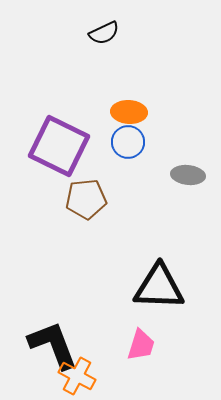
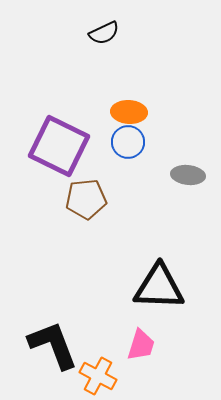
orange cross: moved 21 px right
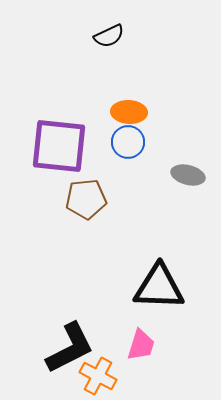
black semicircle: moved 5 px right, 3 px down
purple square: rotated 20 degrees counterclockwise
gray ellipse: rotated 8 degrees clockwise
black L-shape: moved 17 px right, 3 px down; rotated 84 degrees clockwise
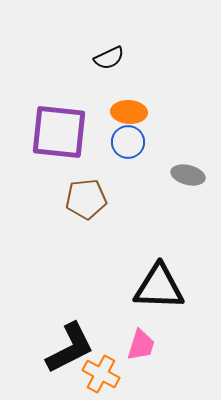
black semicircle: moved 22 px down
purple square: moved 14 px up
orange cross: moved 3 px right, 2 px up
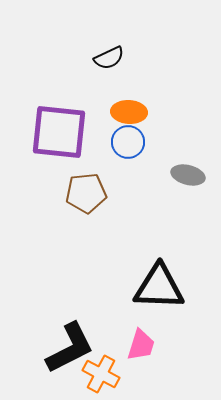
brown pentagon: moved 6 px up
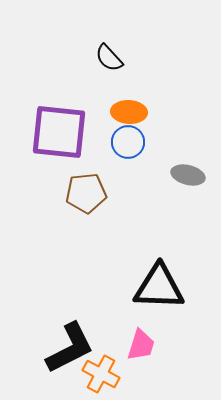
black semicircle: rotated 72 degrees clockwise
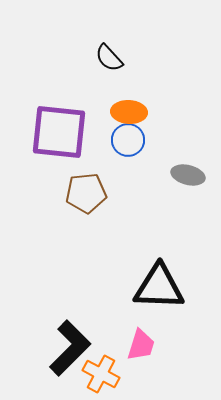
blue circle: moved 2 px up
black L-shape: rotated 18 degrees counterclockwise
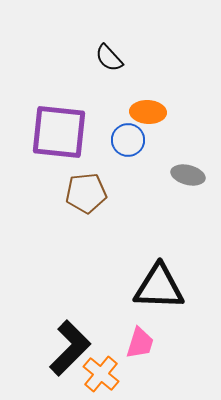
orange ellipse: moved 19 px right
pink trapezoid: moved 1 px left, 2 px up
orange cross: rotated 12 degrees clockwise
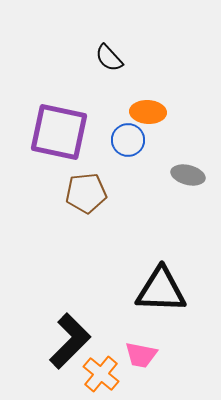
purple square: rotated 6 degrees clockwise
black triangle: moved 2 px right, 3 px down
pink trapezoid: moved 1 px right, 12 px down; rotated 84 degrees clockwise
black L-shape: moved 7 px up
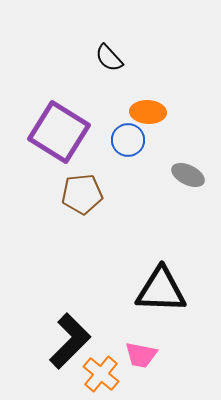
purple square: rotated 20 degrees clockwise
gray ellipse: rotated 12 degrees clockwise
brown pentagon: moved 4 px left, 1 px down
